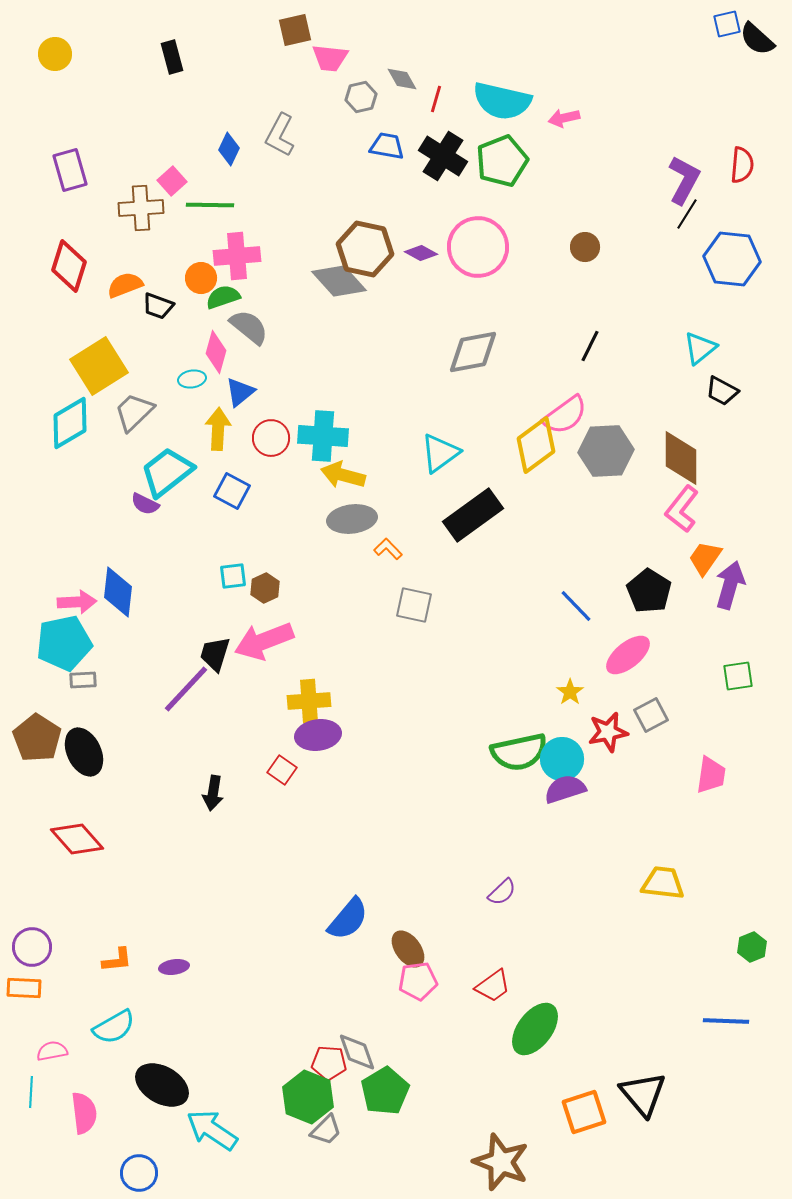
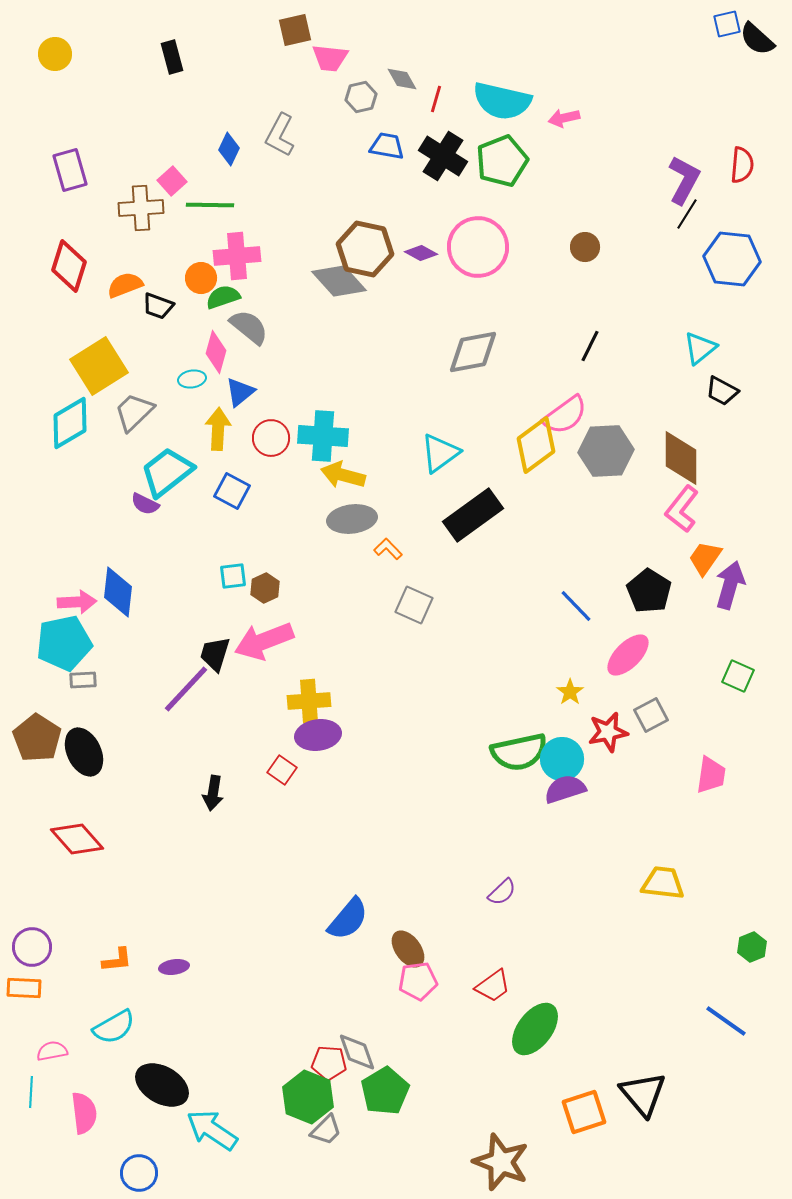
gray square at (414, 605): rotated 12 degrees clockwise
pink ellipse at (628, 655): rotated 6 degrees counterclockwise
green square at (738, 676): rotated 32 degrees clockwise
blue line at (726, 1021): rotated 33 degrees clockwise
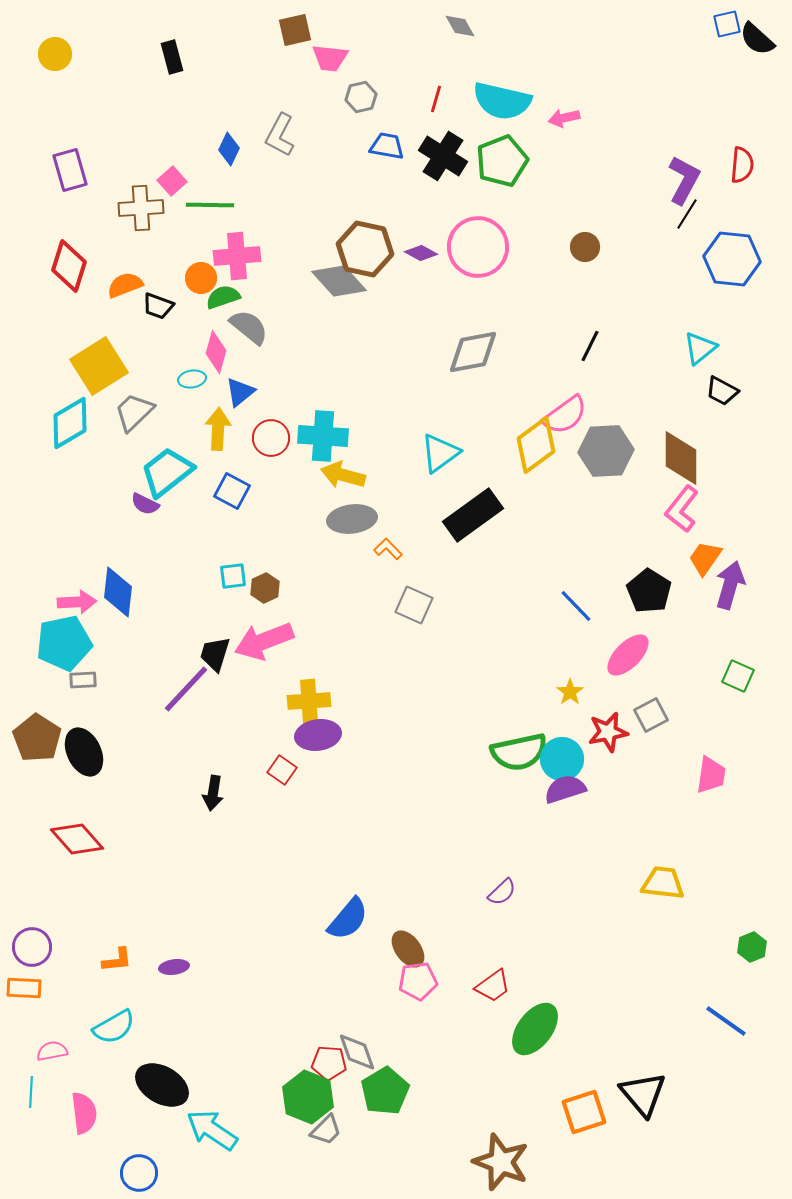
gray diamond at (402, 79): moved 58 px right, 53 px up
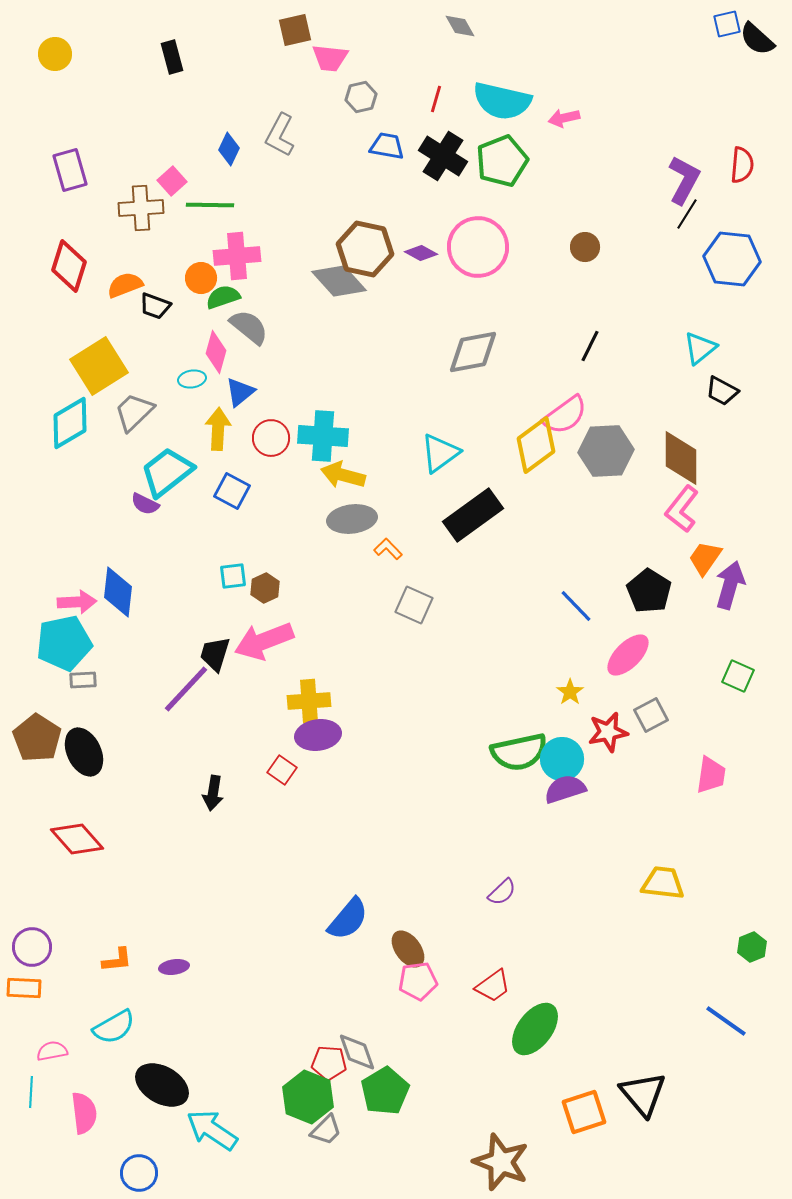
black trapezoid at (158, 306): moved 3 px left
